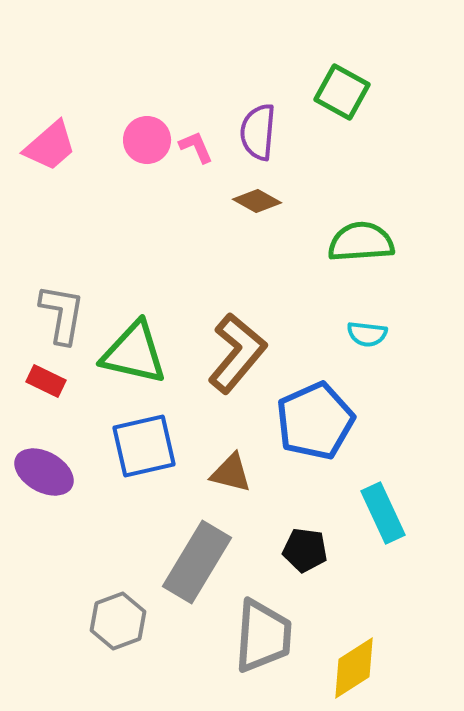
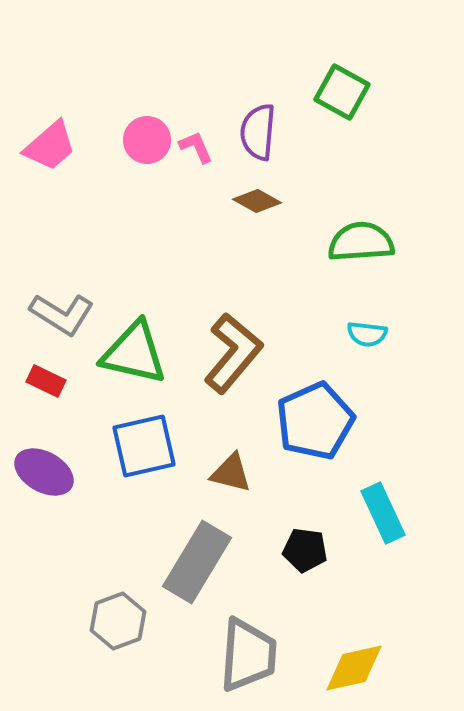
gray L-shape: rotated 112 degrees clockwise
brown L-shape: moved 4 px left
gray trapezoid: moved 15 px left, 19 px down
yellow diamond: rotated 20 degrees clockwise
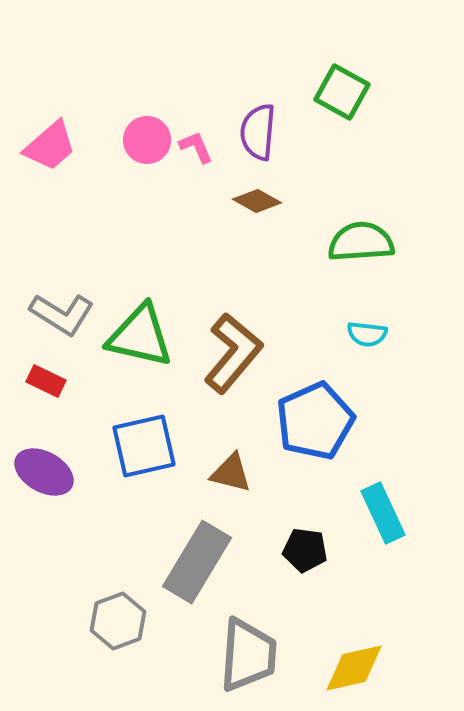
green triangle: moved 6 px right, 17 px up
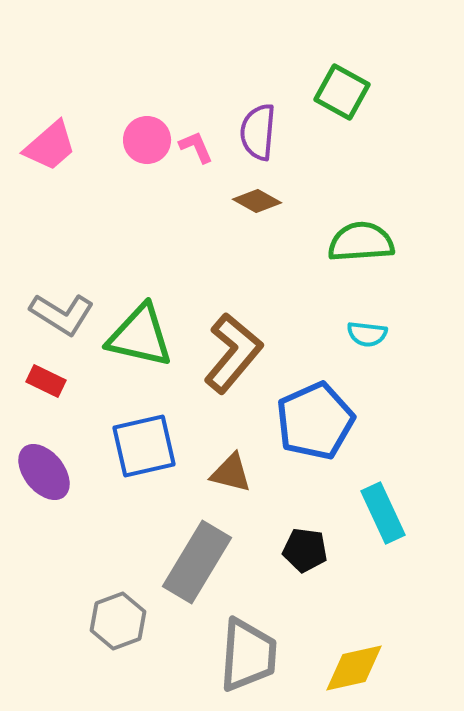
purple ellipse: rotated 22 degrees clockwise
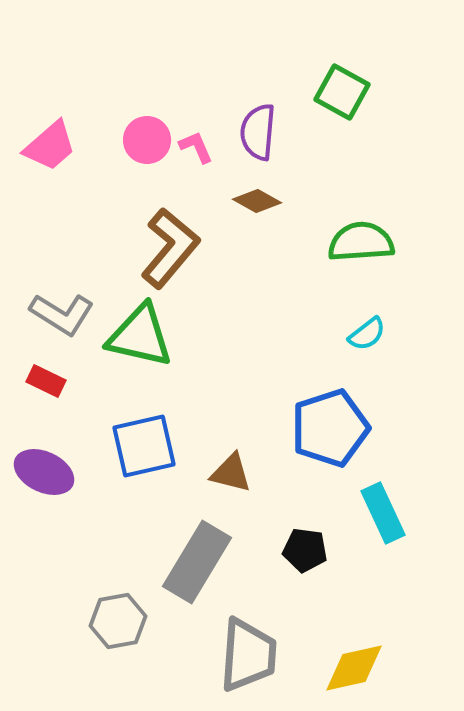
cyan semicircle: rotated 45 degrees counterclockwise
brown L-shape: moved 63 px left, 105 px up
blue pentagon: moved 15 px right, 7 px down; rotated 6 degrees clockwise
purple ellipse: rotated 26 degrees counterclockwise
gray hexagon: rotated 10 degrees clockwise
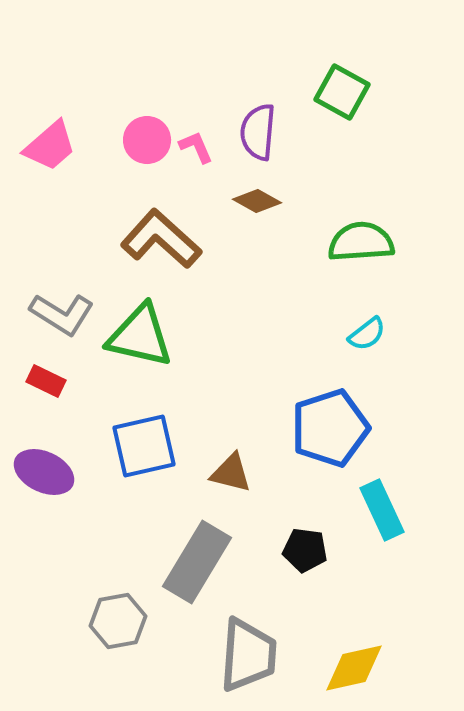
brown L-shape: moved 9 px left, 9 px up; rotated 88 degrees counterclockwise
cyan rectangle: moved 1 px left, 3 px up
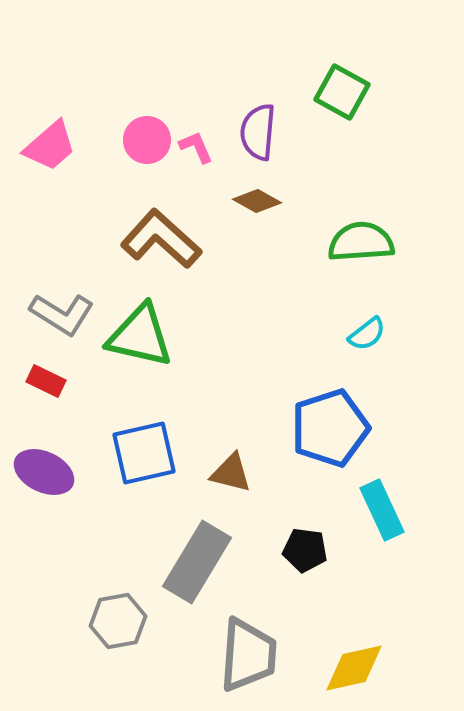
blue square: moved 7 px down
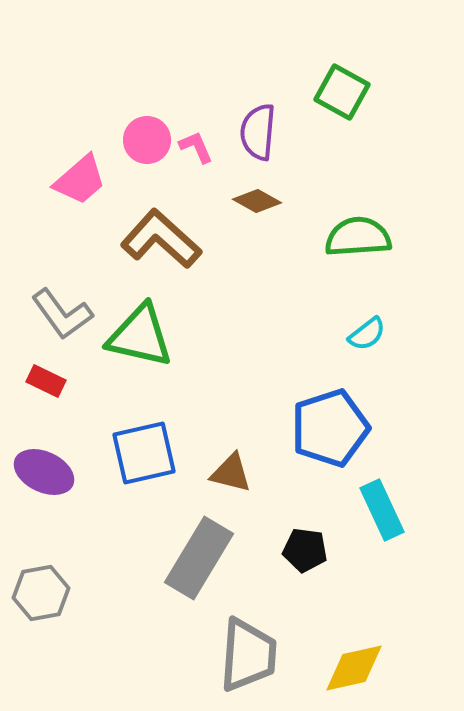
pink trapezoid: moved 30 px right, 34 px down
green semicircle: moved 3 px left, 5 px up
gray L-shape: rotated 22 degrees clockwise
gray rectangle: moved 2 px right, 4 px up
gray hexagon: moved 77 px left, 28 px up
